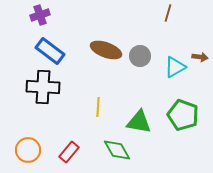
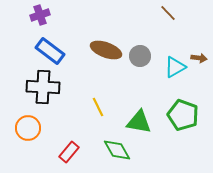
brown line: rotated 60 degrees counterclockwise
brown arrow: moved 1 px left, 1 px down
yellow line: rotated 30 degrees counterclockwise
orange circle: moved 22 px up
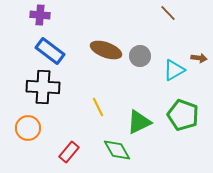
purple cross: rotated 24 degrees clockwise
cyan triangle: moved 1 px left, 3 px down
green triangle: rotated 36 degrees counterclockwise
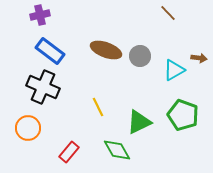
purple cross: rotated 18 degrees counterclockwise
black cross: rotated 20 degrees clockwise
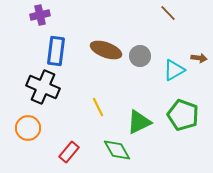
blue rectangle: moved 6 px right; rotated 60 degrees clockwise
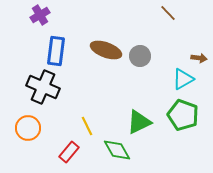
purple cross: rotated 18 degrees counterclockwise
cyan triangle: moved 9 px right, 9 px down
yellow line: moved 11 px left, 19 px down
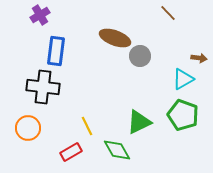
brown ellipse: moved 9 px right, 12 px up
black cross: rotated 16 degrees counterclockwise
red rectangle: moved 2 px right; rotated 20 degrees clockwise
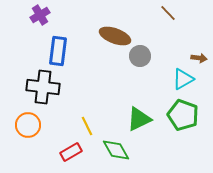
brown ellipse: moved 2 px up
blue rectangle: moved 2 px right
green triangle: moved 3 px up
orange circle: moved 3 px up
green diamond: moved 1 px left
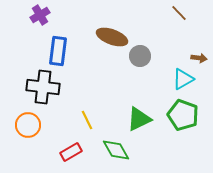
brown line: moved 11 px right
brown ellipse: moved 3 px left, 1 px down
yellow line: moved 6 px up
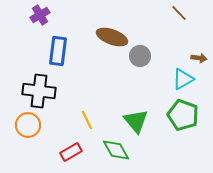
black cross: moved 4 px left, 4 px down
green triangle: moved 3 px left, 2 px down; rotated 44 degrees counterclockwise
